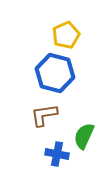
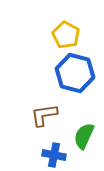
yellow pentagon: rotated 20 degrees counterclockwise
blue hexagon: moved 20 px right
blue cross: moved 3 px left, 1 px down
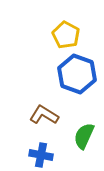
blue hexagon: moved 2 px right, 1 px down; rotated 6 degrees clockwise
brown L-shape: rotated 40 degrees clockwise
blue cross: moved 13 px left
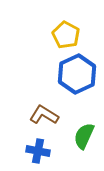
blue hexagon: rotated 15 degrees clockwise
blue cross: moved 3 px left, 4 px up
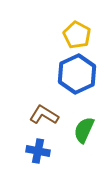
yellow pentagon: moved 11 px right
green semicircle: moved 6 px up
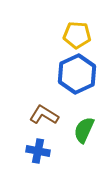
yellow pentagon: rotated 24 degrees counterclockwise
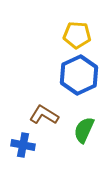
blue hexagon: moved 2 px right, 1 px down
blue cross: moved 15 px left, 6 px up
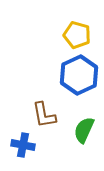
yellow pentagon: rotated 12 degrees clockwise
brown L-shape: rotated 132 degrees counterclockwise
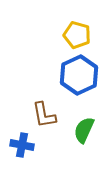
blue cross: moved 1 px left
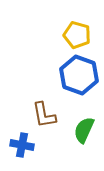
blue hexagon: rotated 15 degrees counterclockwise
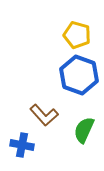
brown L-shape: rotated 32 degrees counterclockwise
